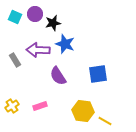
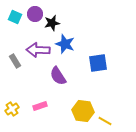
black star: moved 1 px left
gray rectangle: moved 1 px down
blue square: moved 11 px up
yellow cross: moved 3 px down
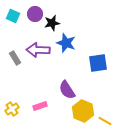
cyan square: moved 2 px left, 1 px up
blue star: moved 1 px right, 1 px up
gray rectangle: moved 3 px up
purple semicircle: moved 9 px right, 14 px down
yellow hexagon: rotated 15 degrees clockwise
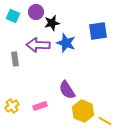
purple circle: moved 1 px right, 2 px up
purple arrow: moved 5 px up
gray rectangle: moved 1 px down; rotated 24 degrees clockwise
blue square: moved 32 px up
yellow cross: moved 3 px up
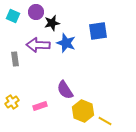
purple semicircle: moved 2 px left
yellow cross: moved 4 px up
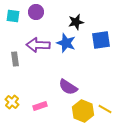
cyan square: rotated 16 degrees counterclockwise
black star: moved 24 px right, 1 px up
blue square: moved 3 px right, 9 px down
purple semicircle: moved 3 px right, 3 px up; rotated 24 degrees counterclockwise
yellow cross: rotated 16 degrees counterclockwise
yellow line: moved 12 px up
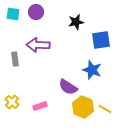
cyan square: moved 2 px up
blue star: moved 26 px right, 27 px down
yellow hexagon: moved 4 px up
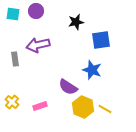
purple circle: moved 1 px up
purple arrow: rotated 15 degrees counterclockwise
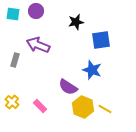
purple arrow: rotated 35 degrees clockwise
gray rectangle: moved 1 px down; rotated 24 degrees clockwise
pink rectangle: rotated 64 degrees clockwise
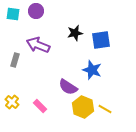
black star: moved 1 px left, 11 px down
